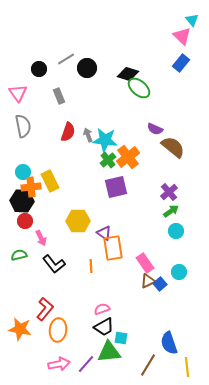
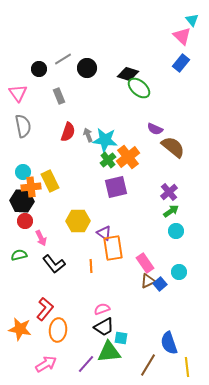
gray line at (66, 59): moved 3 px left
pink arrow at (59, 364): moved 13 px left; rotated 20 degrees counterclockwise
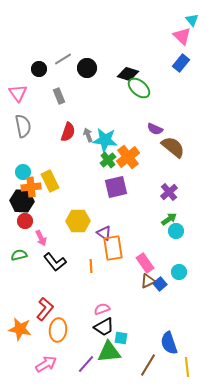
green arrow at (171, 211): moved 2 px left, 8 px down
black L-shape at (54, 264): moved 1 px right, 2 px up
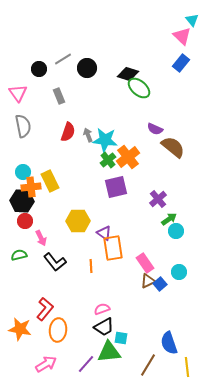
purple cross at (169, 192): moved 11 px left, 7 px down
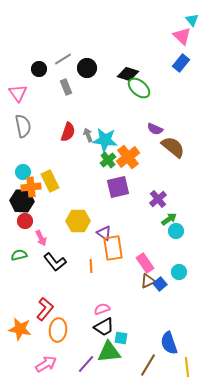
gray rectangle at (59, 96): moved 7 px right, 9 px up
purple square at (116, 187): moved 2 px right
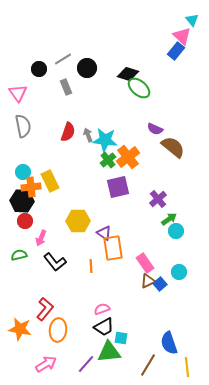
blue rectangle at (181, 63): moved 5 px left, 12 px up
pink arrow at (41, 238): rotated 49 degrees clockwise
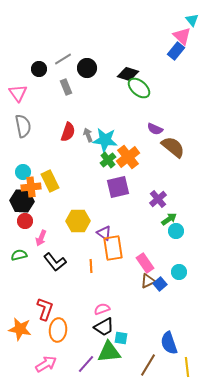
red L-shape at (45, 309): rotated 20 degrees counterclockwise
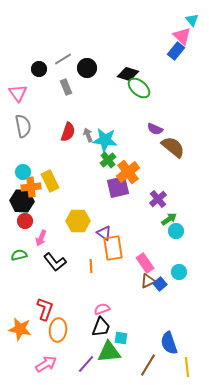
orange cross at (128, 157): moved 15 px down
black trapezoid at (104, 327): moved 3 px left; rotated 40 degrees counterclockwise
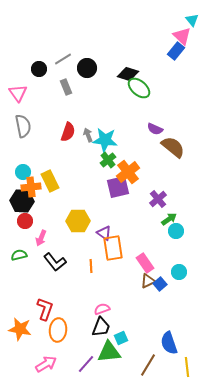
cyan square at (121, 338): rotated 32 degrees counterclockwise
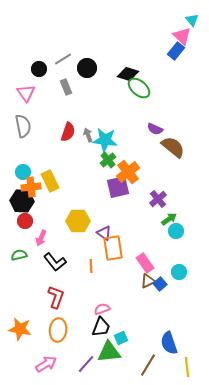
pink triangle at (18, 93): moved 8 px right
red L-shape at (45, 309): moved 11 px right, 12 px up
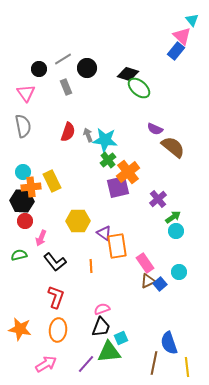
yellow rectangle at (50, 181): moved 2 px right
green arrow at (169, 219): moved 4 px right, 2 px up
orange rectangle at (113, 248): moved 4 px right, 2 px up
brown line at (148, 365): moved 6 px right, 2 px up; rotated 20 degrees counterclockwise
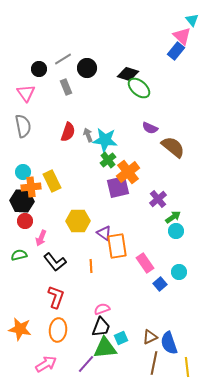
purple semicircle at (155, 129): moved 5 px left, 1 px up
brown triangle at (148, 281): moved 2 px right, 56 px down
green triangle at (109, 352): moved 4 px left, 4 px up
